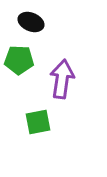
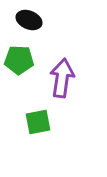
black ellipse: moved 2 px left, 2 px up
purple arrow: moved 1 px up
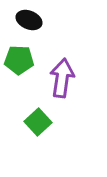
green square: rotated 32 degrees counterclockwise
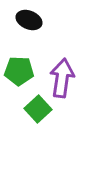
green pentagon: moved 11 px down
green square: moved 13 px up
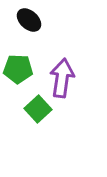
black ellipse: rotated 20 degrees clockwise
green pentagon: moved 1 px left, 2 px up
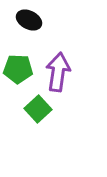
black ellipse: rotated 15 degrees counterclockwise
purple arrow: moved 4 px left, 6 px up
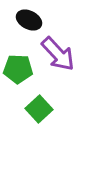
purple arrow: moved 18 px up; rotated 129 degrees clockwise
green square: moved 1 px right
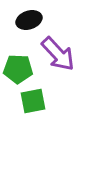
black ellipse: rotated 45 degrees counterclockwise
green square: moved 6 px left, 8 px up; rotated 32 degrees clockwise
